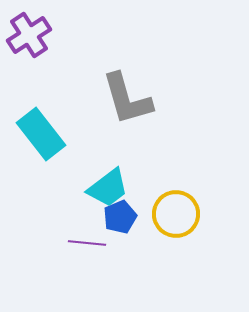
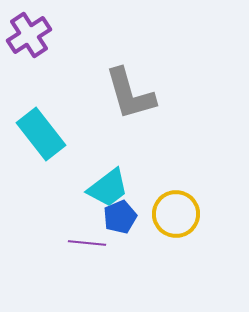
gray L-shape: moved 3 px right, 5 px up
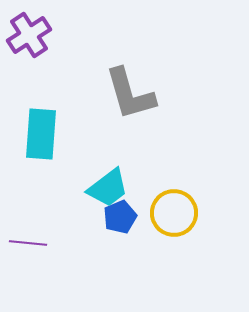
cyan rectangle: rotated 42 degrees clockwise
yellow circle: moved 2 px left, 1 px up
purple line: moved 59 px left
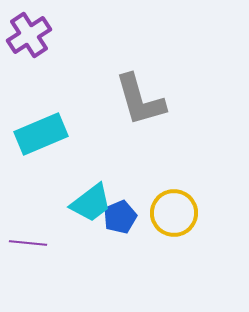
gray L-shape: moved 10 px right, 6 px down
cyan rectangle: rotated 63 degrees clockwise
cyan trapezoid: moved 17 px left, 15 px down
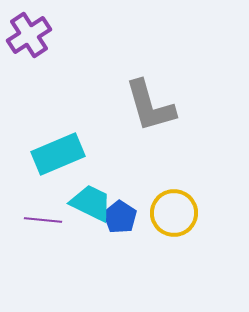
gray L-shape: moved 10 px right, 6 px down
cyan rectangle: moved 17 px right, 20 px down
cyan trapezoid: rotated 117 degrees counterclockwise
blue pentagon: rotated 16 degrees counterclockwise
purple line: moved 15 px right, 23 px up
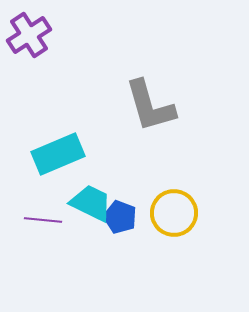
blue pentagon: rotated 12 degrees counterclockwise
